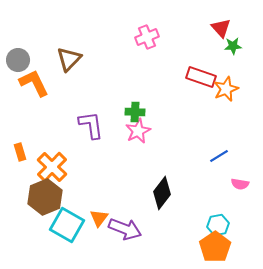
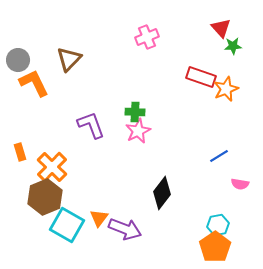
purple L-shape: rotated 12 degrees counterclockwise
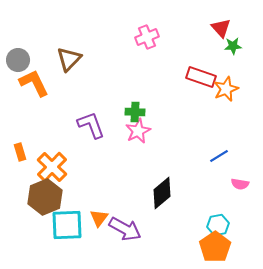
black diamond: rotated 12 degrees clockwise
cyan square: rotated 32 degrees counterclockwise
purple arrow: rotated 8 degrees clockwise
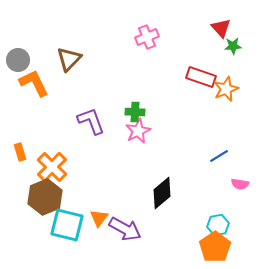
purple L-shape: moved 4 px up
cyan square: rotated 16 degrees clockwise
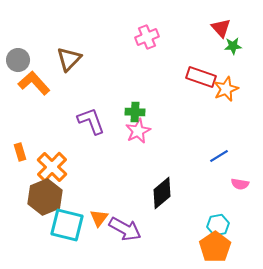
orange L-shape: rotated 16 degrees counterclockwise
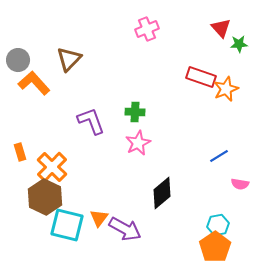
pink cross: moved 8 px up
green star: moved 6 px right, 2 px up
pink star: moved 12 px down
brown hexagon: rotated 12 degrees counterclockwise
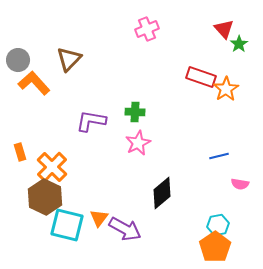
red triangle: moved 3 px right, 1 px down
green star: rotated 30 degrees counterclockwise
orange star: rotated 10 degrees counterclockwise
purple L-shape: rotated 60 degrees counterclockwise
blue line: rotated 18 degrees clockwise
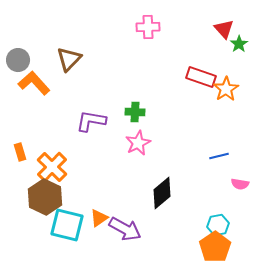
pink cross: moved 1 px right, 2 px up; rotated 20 degrees clockwise
orange triangle: rotated 18 degrees clockwise
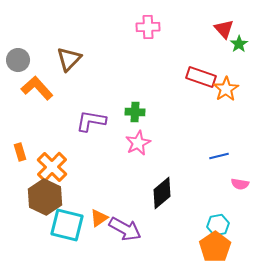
orange L-shape: moved 3 px right, 5 px down
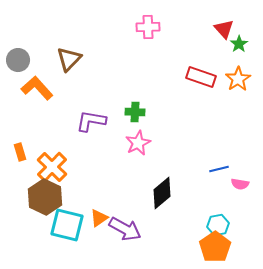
orange star: moved 12 px right, 10 px up
blue line: moved 13 px down
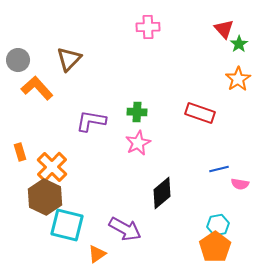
red rectangle: moved 1 px left, 36 px down
green cross: moved 2 px right
orange triangle: moved 2 px left, 36 px down
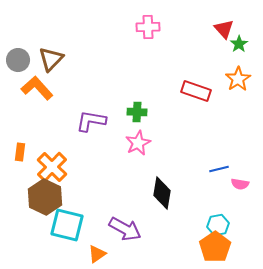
brown triangle: moved 18 px left
red rectangle: moved 4 px left, 22 px up
orange rectangle: rotated 24 degrees clockwise
black diamond: rotated 40 degrees counterclockwise
